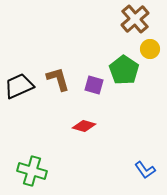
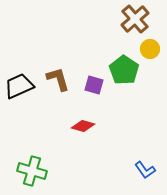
red diamond: moved 1 px left
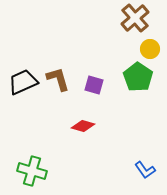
brown cross: moved 1 px up
green pentagon: moved 14 px right, 7 px down
black trapezoid: moved 4 px right, 4 px up
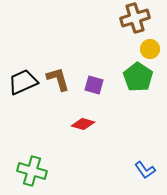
brown cross: rotated 24 degrees clockwise
red diamond: moved 2 px up
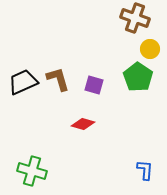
brown cross: rotated 36 degrees clockwise
blue L-shape: rotated 140 degrees counterclockwise
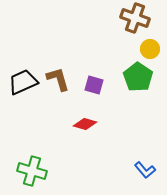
red diamond: moved 2 px right
blue L-shape: rotated 135 degrees clockwise
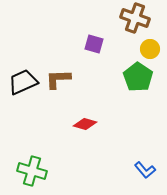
brown L-shape: rotated 76 degrees counterclockwise
purple square: moved 41 px up
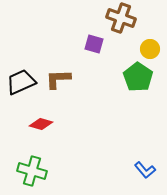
brown cross: moved 14 px left
black trapezoid: moved 2 px left
red diamond: moved 44 px left
